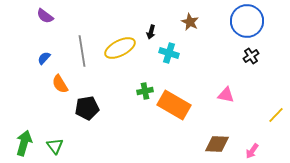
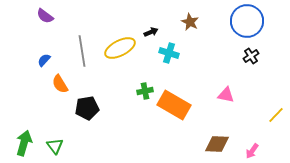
black arrow: rotated 128 degrees counterclockwise
blue semicircle: moved 2 px down
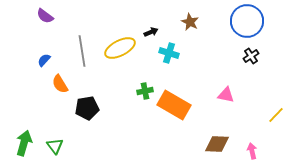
pink arrow: rotated 133 degrees clockwise
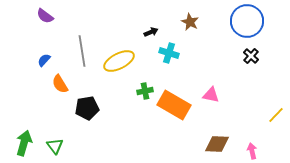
yellow ellipse: moved 1 px left, 13 px down
black cross: rotated 14 degrees counterclockwise
pink triangle: moved 15 px left
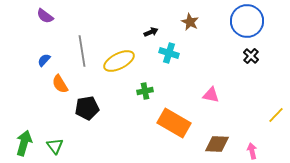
orange rectangle: moved 18 px down
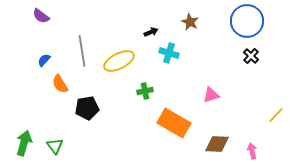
purple semicircle: moved 4 px left
pink triangle: rotated 30 degrees counterclockwise
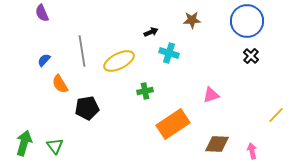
purple semicircle: moved 1 px right, 3 px up; rotated 30 degrees clockwise
brown star: moved 2 px right, 2 px up; rotated 30 degrees counterclockwise
orange rectangle: moved 1 px left, 1 px down; rotated 64 degrees counterclockwise
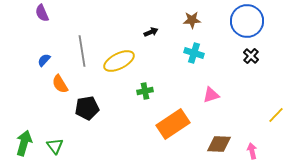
cyan cross: moved 25 px right
brown diamond: moved 2 px right
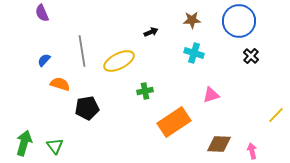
blue circle: moved 8 px left
orange semicircle: rotated 138 degrees clockwise
orange rectangle: moved 1 px right, 2 px up
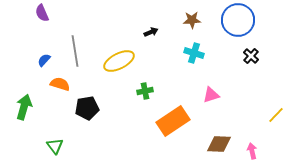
blue circle: moved 1 px left, 1 px up
gray line: moved 7 px left
orange rectangle: moved 1 px left, 1 px up
green arrow: moved 36 px up
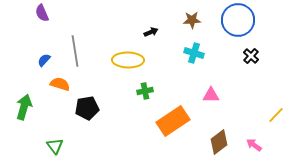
yellow ellipse: moved 9 px right, 1 px up; rotated 28 degrees clockwise
pink triangle: rotated 18 degrees clockwise
brown diamond: moved 2 px up; rotated 40 degrees counterclockwise
pink arrow: moved 2 px right, 6 px up; rotated 42 degrees counterclockwise
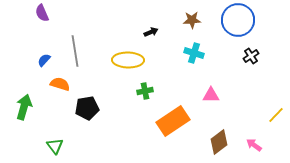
black cross: rotated 14 degrees clockwise
